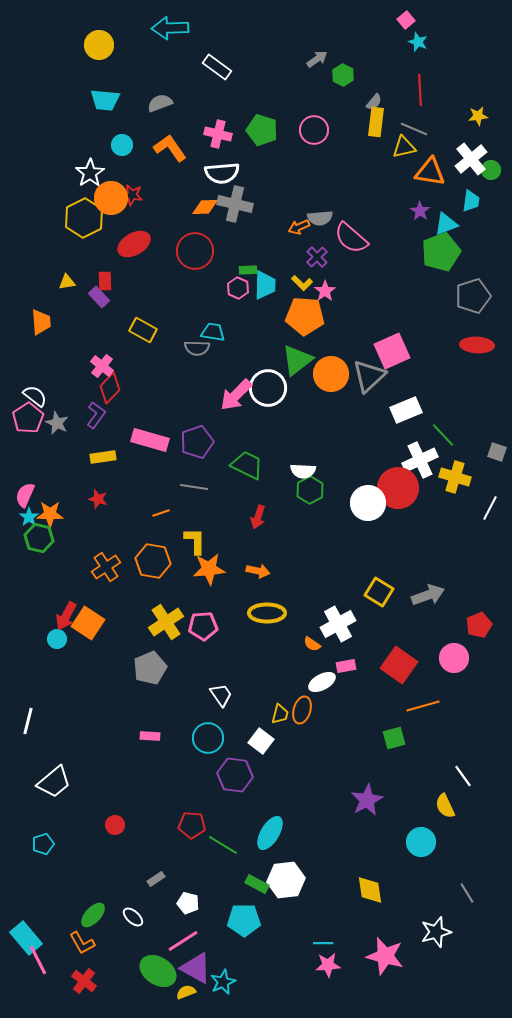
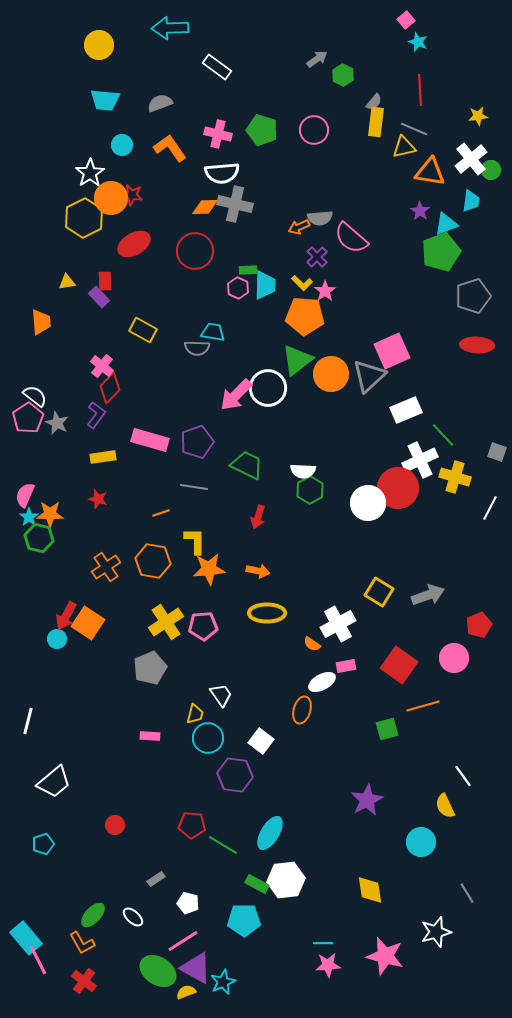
yellow trapezoid at (280, 714): moved 85 px left
green square at (394, 738): moved 7 px left, 9 px up
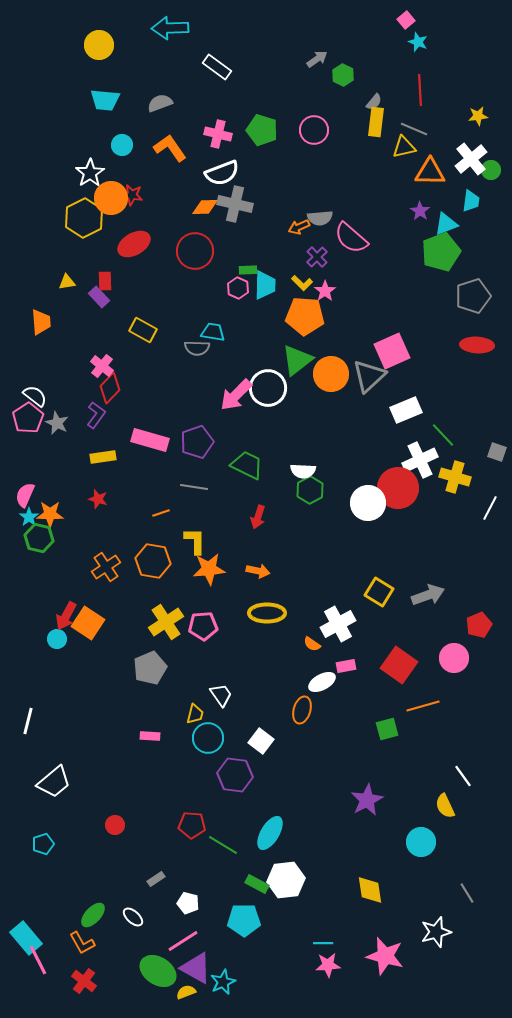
orange triangle at (430, 172): rotated 8 degrees counterclockwise
white semicircle at (222, 173): rotated 16 degrees counterclockwise
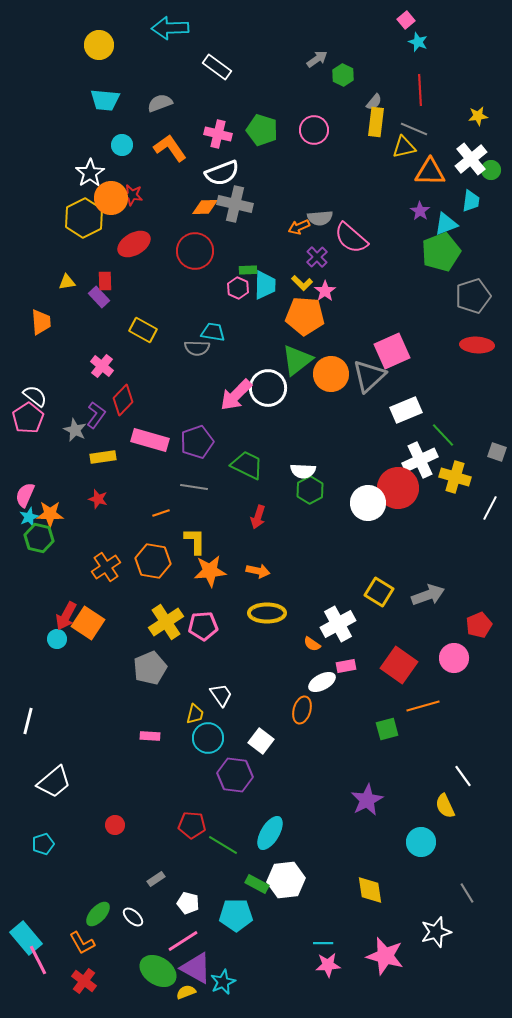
red diamond at (110, 388): moved 13 px right, 12 px down
gray star at (57, 423): moved 18 px right, 7 px down
cyan star at (29, 517): rotated 12 degrees clockwise
orange star at (209, 569): moved 1 px right, 2 px down
green ellipse at (93, 915): moved 5 px right, 1 px up
cyan pentagon at (244, 920): moved 8 px left, 5 px up
